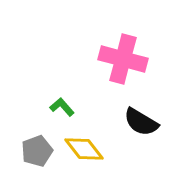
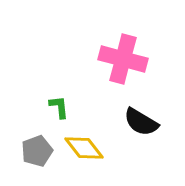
green L-shape: moved 3 px left; rotated 35 degrees clockwise
yellow diamond: moved 1 px up
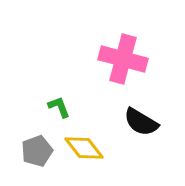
green L-shape: rotated 15 degrees counterclockwise
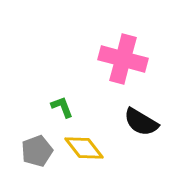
green L-shape: moved 3 px right
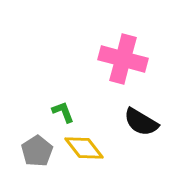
green L-shape: moved 1 px right, 5 px down
gray pentagon: rotated 12 degrees counterclockwise
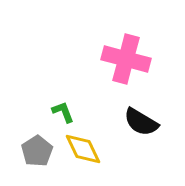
pink cross: moved 3 px right
yellow diamond: moved 1 px left, 1 px down; rotated 12 degrees clockwise
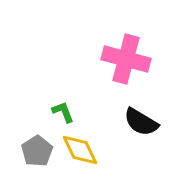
yellow diamond: moved 3 px left, 1 px down
